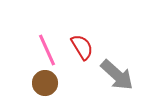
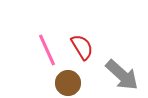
gray arrow: moved 5 px right
brown circle: moved 23 px right
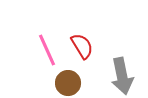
red semicircle: moved 1 px up
gray arrow: moved 1 px down; rotated 36 degrees clockwise
